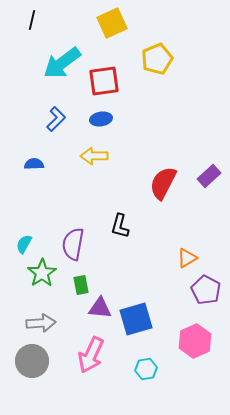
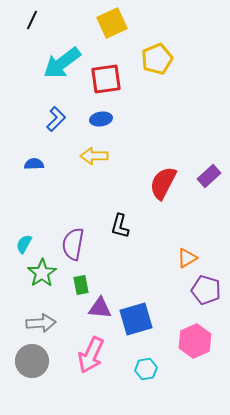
black line: rotated 12 degrees clockwise
red square: moved 2 px right, 2 px up
purple pentagon: rotated 12 degrees counterclockwise
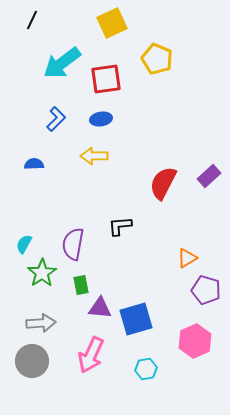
yellow pentagon: rotated 28 degrees counterclockwise
black L-shape: rotated 70 degrees clockwise
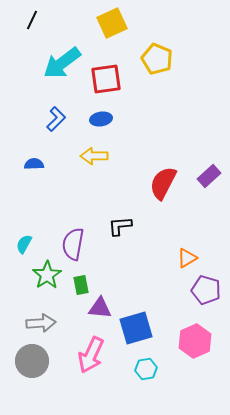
green star: moved 5 px right, 2 px down
blue square: moved 9 px down
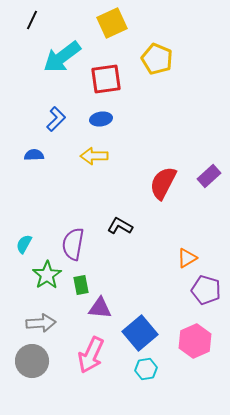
cyan arrow: moved 6 px up
blue semicircle: moved 9 px up
black L-shape: rotated 35 degrees clockwise
blue square: moved 4 px right, 5 px down; rotated 24 degrees counterclockwise
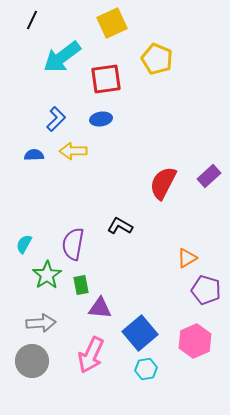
yellow arrow: moved 21 px left, 5 px up
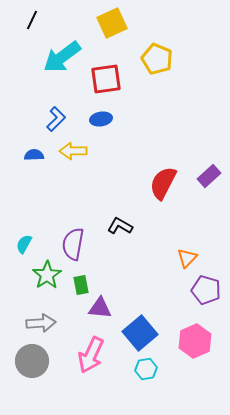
orange triangle: rotated 15 degrees counterclockwise
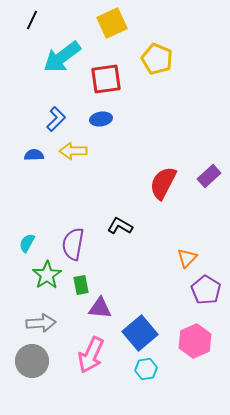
cyan semicircle: moved 3 px right, 1 px up
purple pentagon: rotated 16 degrees clockwise
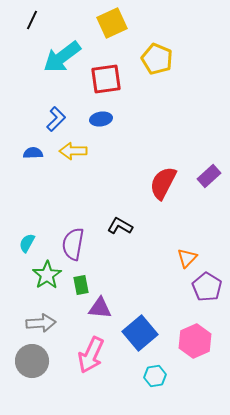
blue semicircle: moved 1 px left, 2 px up
purple pentagon: moved 1 px right, 3 px up
cyan hexagon: moved 9 px right, 7 px down
